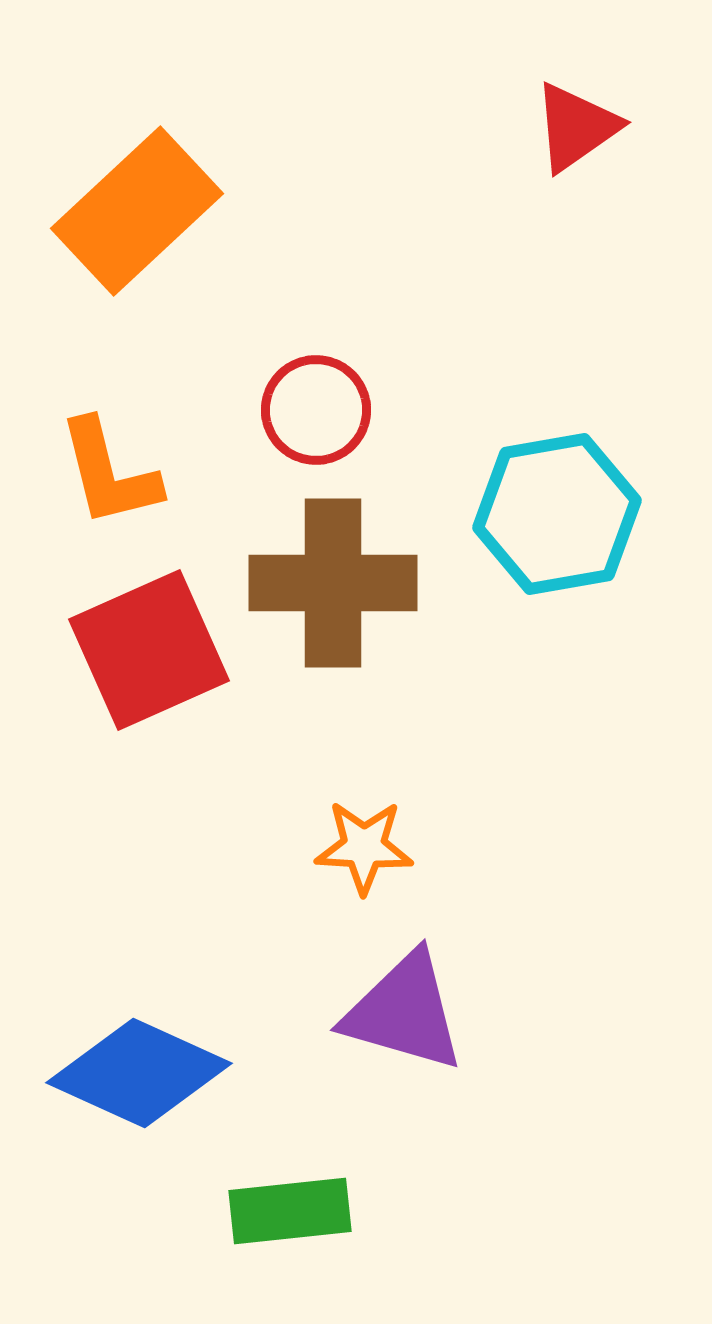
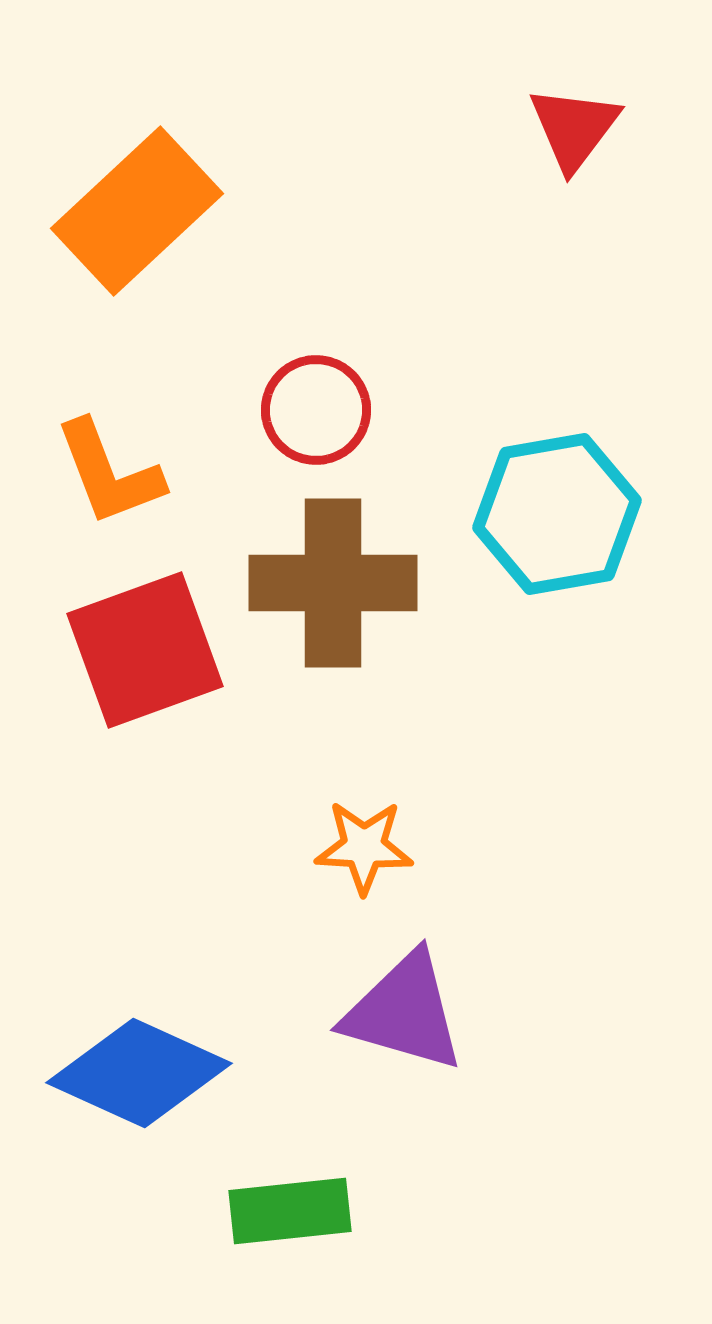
red triangle: moved 2 px left, 1 px down; rotated 18 degrees counterclockwise
orange L-shape: rotated 7 degrees counterclockwise
red square: moved 4 px left; rotated 4 degrees clockwise
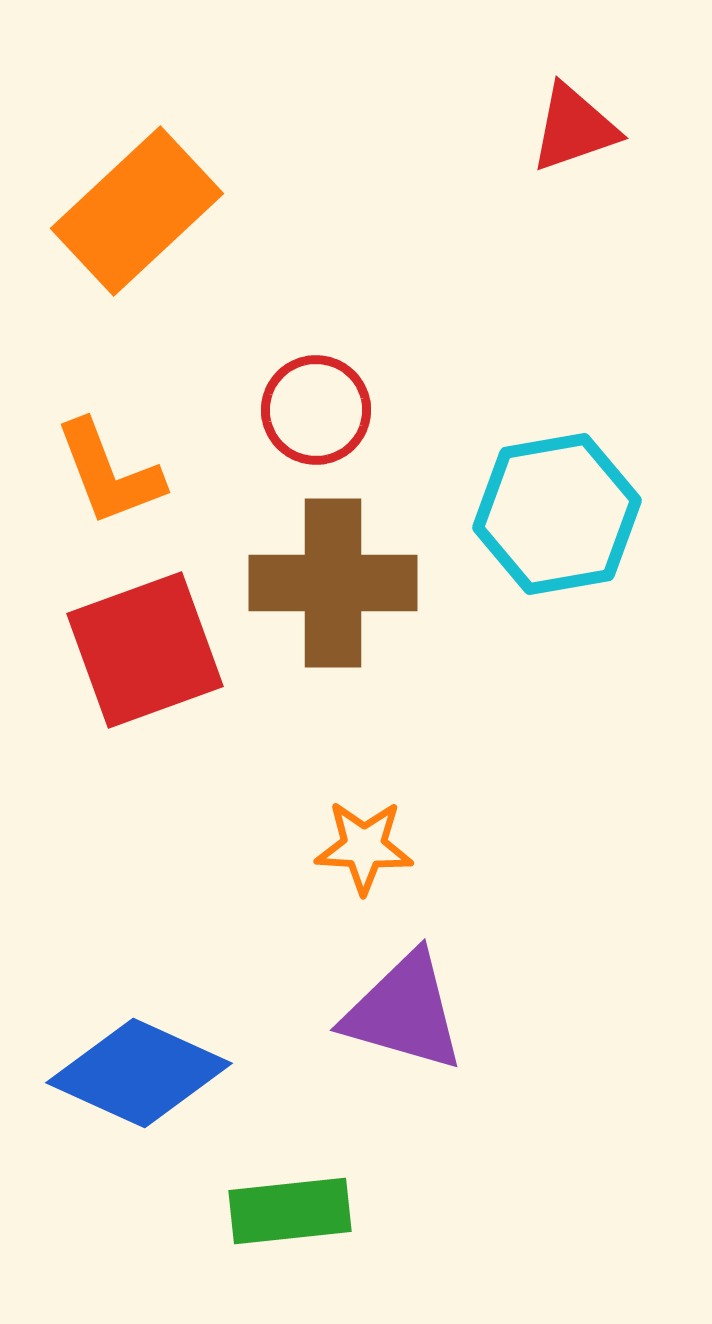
red triangle: rotated 34 degrees clockwise
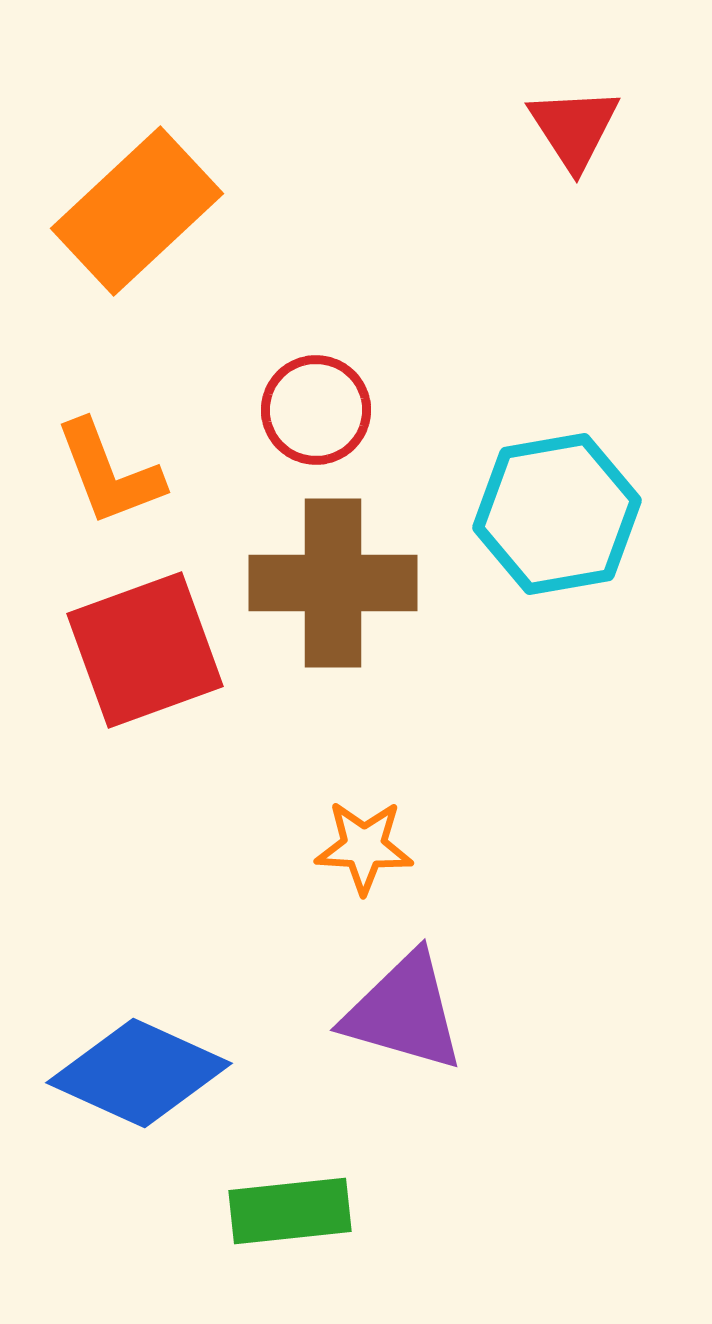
red triangle: rotated 44 degrees counterclockwise
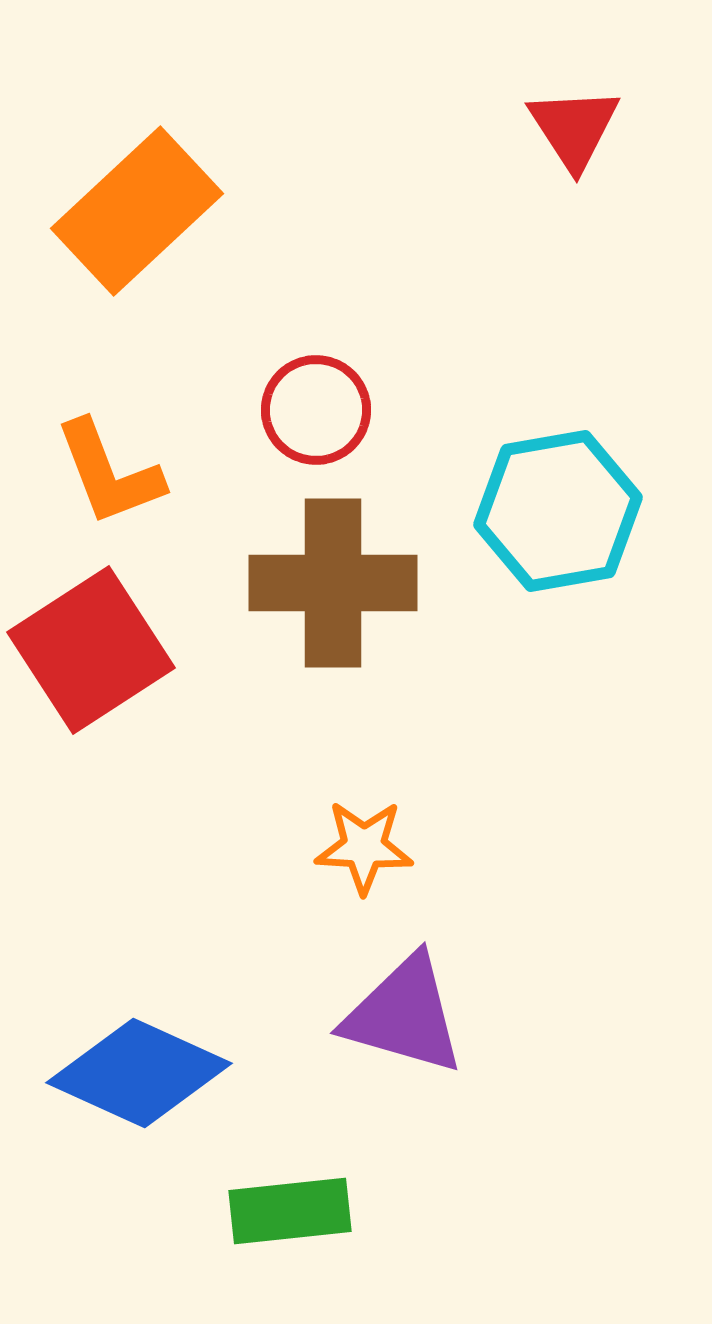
cyan hexagon: moved 1 px right, 3 px up
red square: moved 54 px left; rotated 13 degrees counterclockwise
purple triangle: moved 3 px down
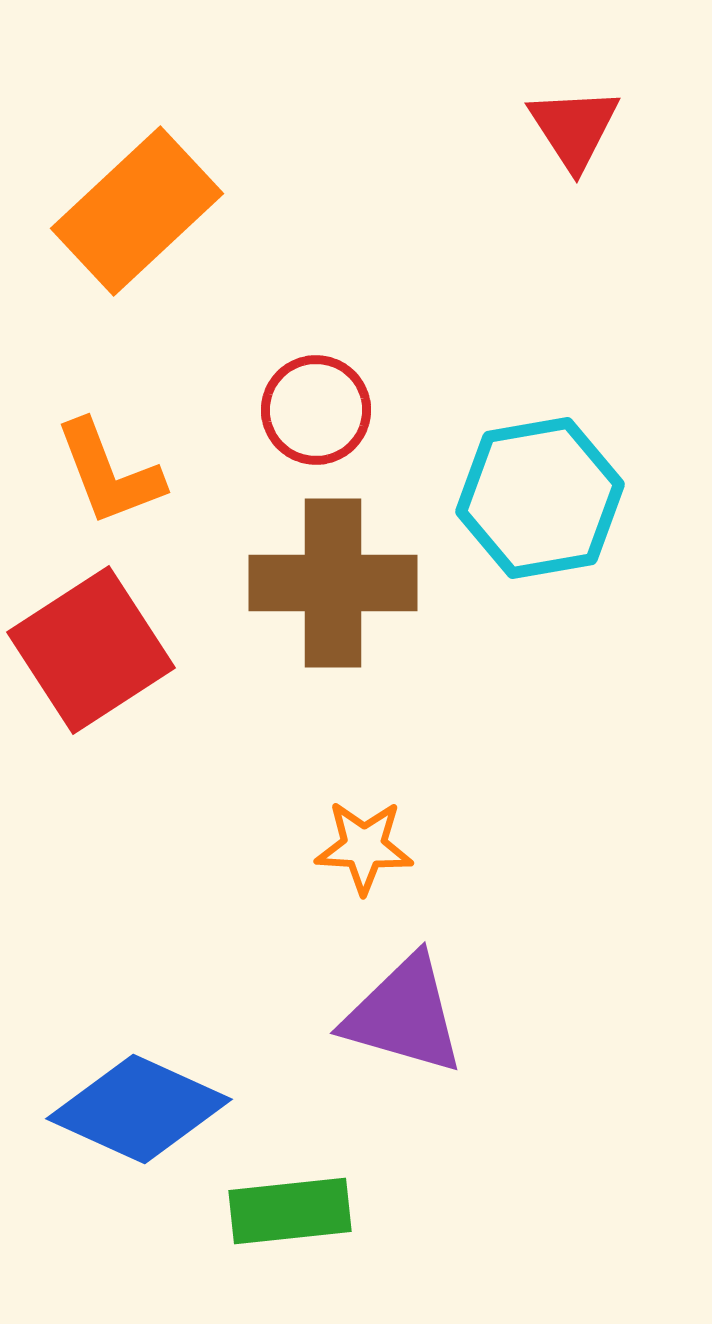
cyan hexagon: moved 18 px left, 13 px up
blue diamond: moved 36 px down
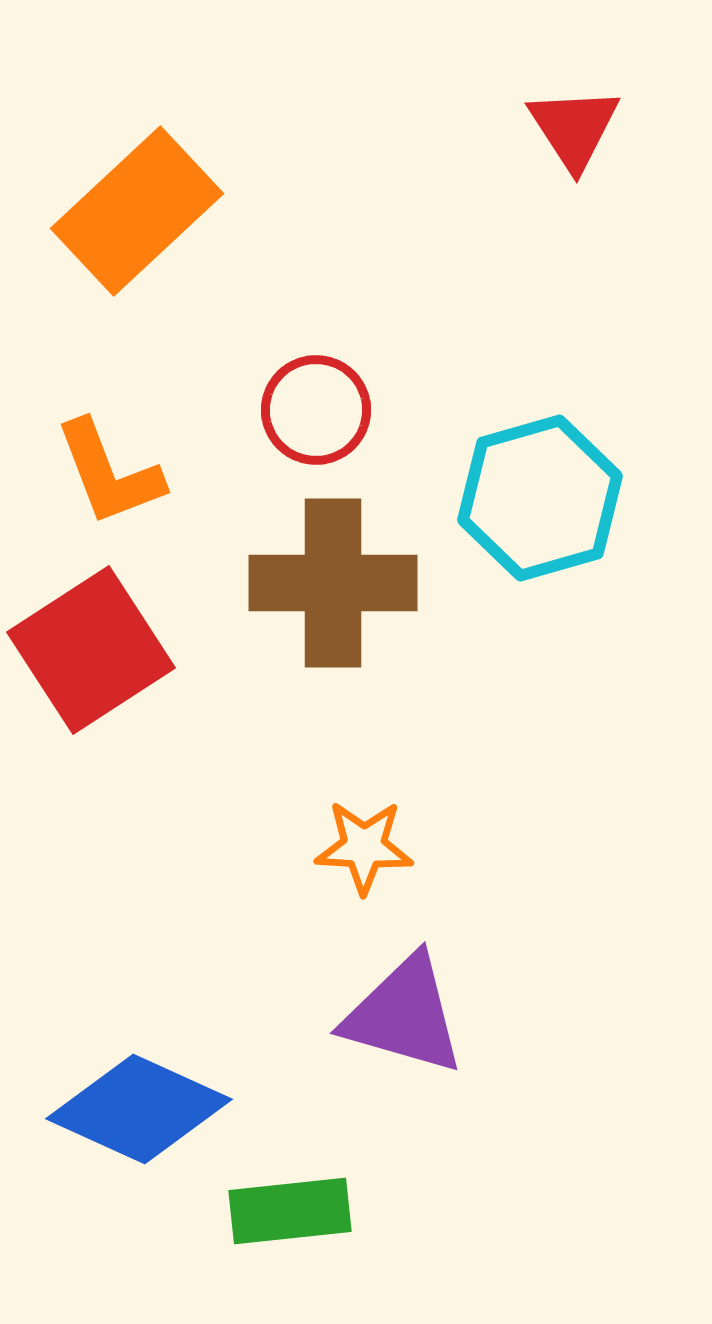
cyan hexagon: rotated 6 degrees counterclockwise
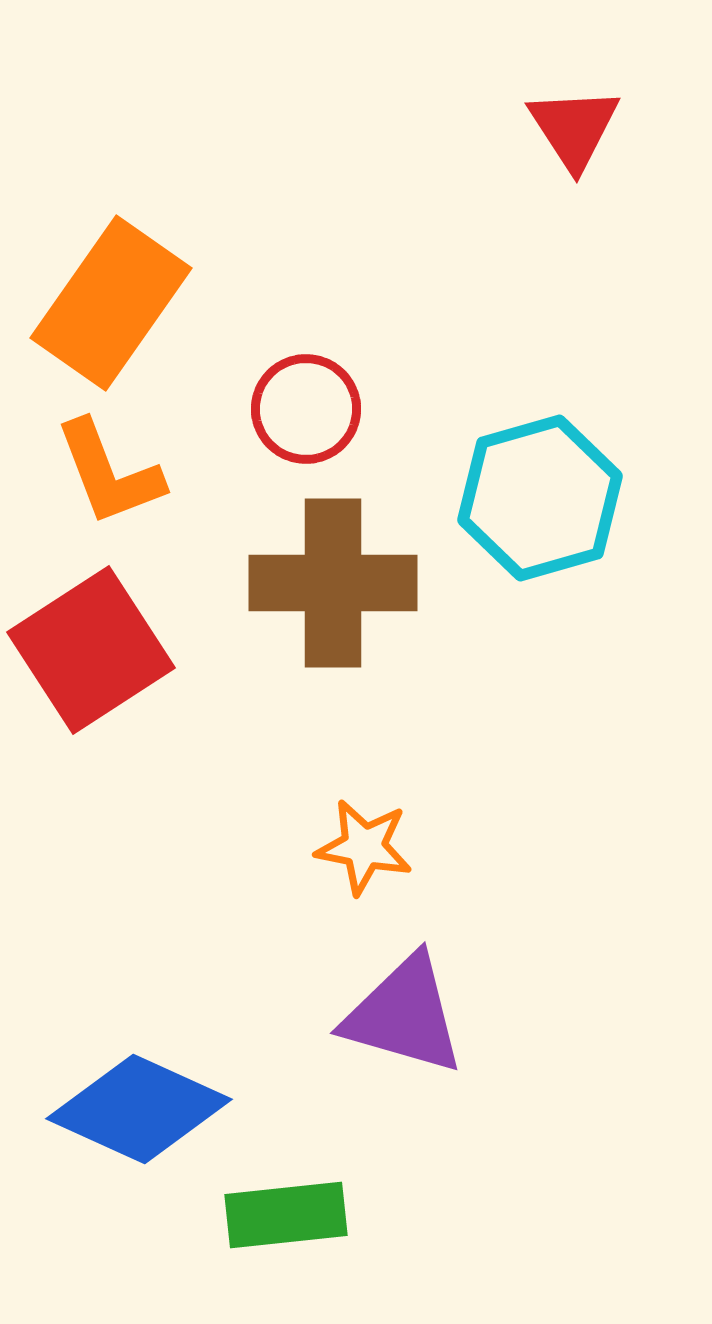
orange rectangle: moved 26 px left, 92 px down; rotated 12 degrees counterclockwise
red circle: moved 10 px left, 1 px up
orange star: rotated 8 degrees clockwise
green rectangle: moved 4 px left, 4 px down
